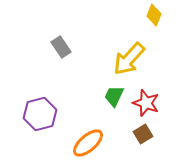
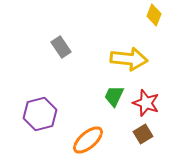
yellow arrow: rotated 126 degrees counterclockwise
orange ellipse: moved 3 px up
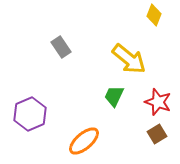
yellow arrow: rotated 33 degrees clockwise
red star: moved 12 px right, 1 px up
purple hexagon: moved 10 px left; rotated 8 degrees counterclockwise
brown square: moved 14 px right
orange ellipse: moved 4 px left, 1 px down
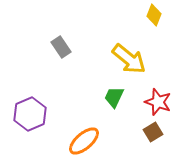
green trapezoid: moved 1 px down
brown square: moved 4 px left, 2 px up
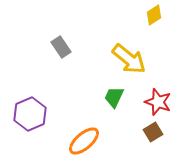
yellow diamond: rotated 35 degrees clockwise
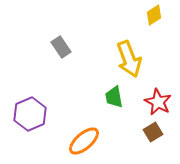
yellow arrow: rotated 30 degrees clockwise
green trapezoid: rotated 35 degrees counterclockwise
red star: rotated 8 degrees clockwise
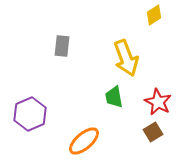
gray rectangle: moved 1 px right, 1 px up; rotated 40 degrees clockwise
yellow arrow: moved 3 px left, 1 px up
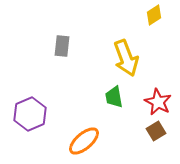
brown square: moved 3 px right, 1 px up
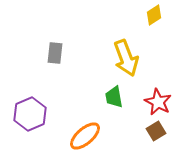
gray rectangle: moved 7 px left, 7 px down
orange ellipse: moved 1 px right, 5 px up
